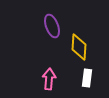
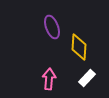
purple ellipse: moved 1 px down
white rectangle: rotated 36 degrees clockwise
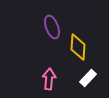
yellow diamond: moved 1 px left
white rectangle: moved 1 px right
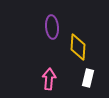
purple ellipse: rotated 15 degrees clockwise
white rectangle: rotated 30 degrees counterclockwise
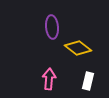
yellow diamond: moved 1 px down; rotated 56 degrees counterclockwise
white rectangle: moved 3 px down
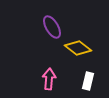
purple ellipse: rotated 25 degrees counterclockwise
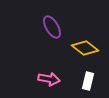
yellow diamond: moved 7 px right
pink arrow: rotated 95 degrees clockwise
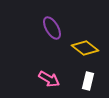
purple ellipse: moved 1 px down
pink arrow: rotated 20 degrees clockwise
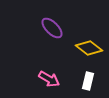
purple ellipse: rotated 15 degrees counterclockwise
yellow diamond: moved 4 px right
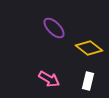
purple ellipse: moved 2 px right
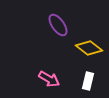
purple ellipse: moved 4 px right, 3 px up; rotated 10 degrees clockwise
